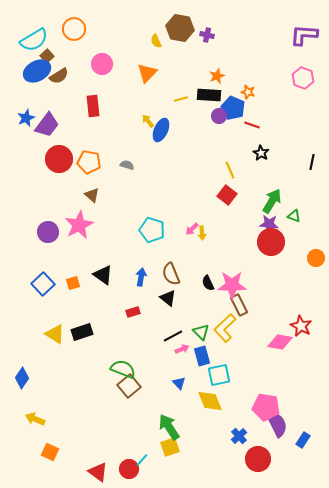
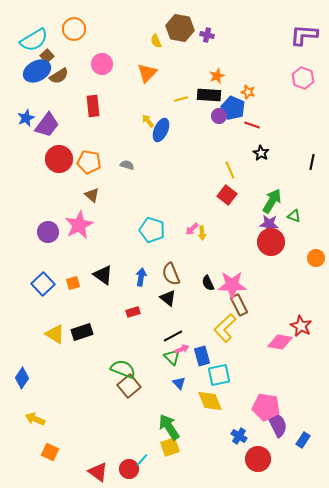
green triangle at (201, 332): moved 29 px left, 25 px down
blue cross at (239, 436): rotated 14 degrees counterclockwise
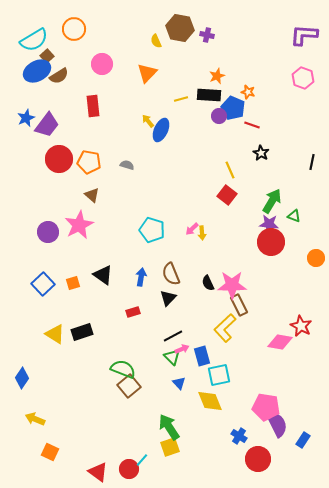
black triangle at (168, 298): rotated 36 degrees clockwise
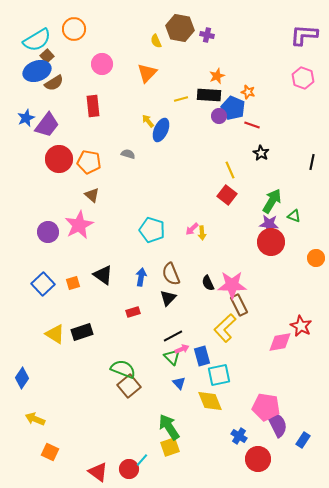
cyan semicircle at (34, 40): moved 3 px right
blue ellipse at (37, 71): rotated 8 degrees clockwise
brown semicircle at (59, 76): moved 5 px left, 7 px down
gray semicircle at (127, 165): moved 1 px right, 11 px up
pink diamond at (280, 342): rotated 20 degrees counterclockwise
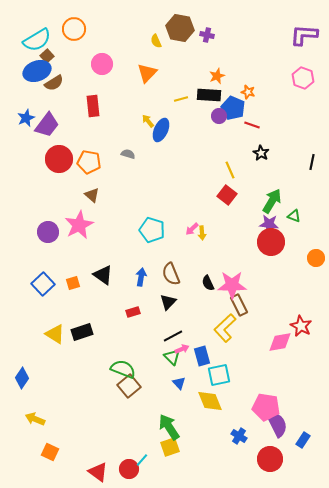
black triangle at (168, 298): moved 4 px down
red circle at (258, 459): moved 12 px right
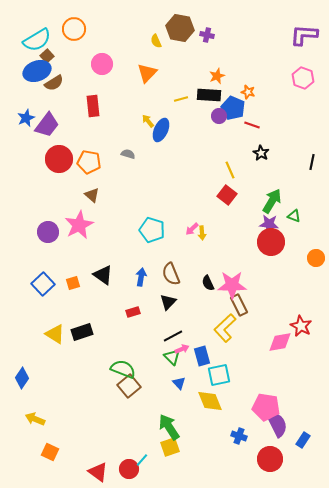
blue cross at (239, 436): rotated 14 degrees counterclockwise
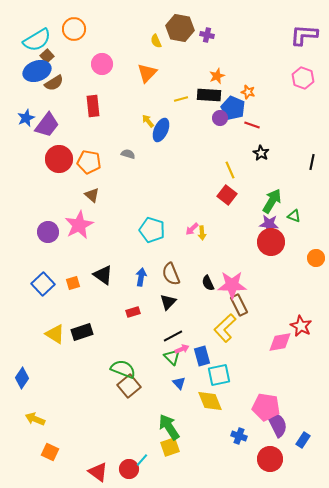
purple circle at (219, 116): moved 1 px right, 2 px down
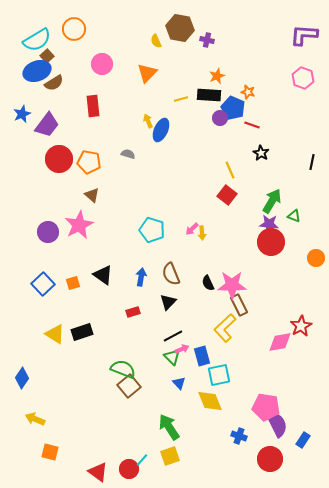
purple cross at (207, 35): moved 5 px down
blue star at (26, 118): moved 4 px left, 4 px up
yellow arrow at (148, 121): rotated 16 degrees clockwise
red star at (301, 326): rotated 15 degrees clockwise
yellow square at (170, 447): moved 9 px down
orange square at (50, 452): rotated 12 degrees counterclockwise
